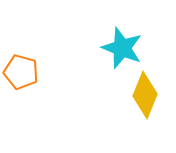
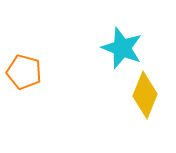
orange pentagon: moved 3 px right
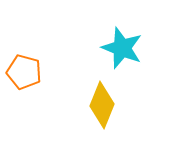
yellow diamond: moved 43 px left, 10 px down
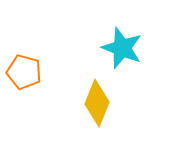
yellow diamond: moved 5 px left, 2 px up
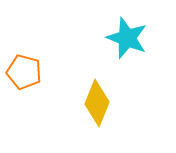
cyan star: moved 5 px right, 10 px up
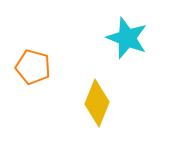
orange pentagon: moved 9 px right, 5 px up
